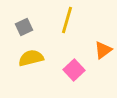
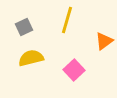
orange triangle: moved 1 px right, 9 px up
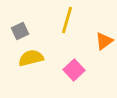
gray square: moved 4 px left, 4 px down
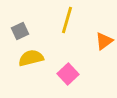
pink square: moved 6 px left, 4 px down
